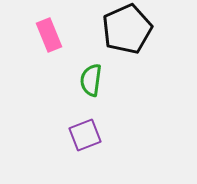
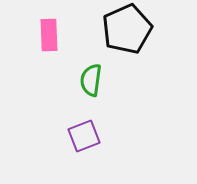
pink rectangle: rotated 20 degrees clockwise
purple square: moved 1 px left, 1 px down
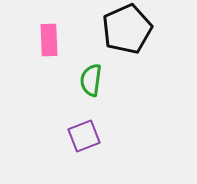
pink rectangle: moved 5 px down
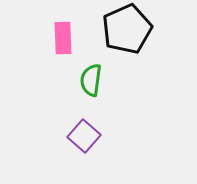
pink rectangle: moved 14 px right, 2 px up
purple square: rotated 28 degrees counterclockwise
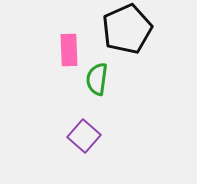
pink rectangle: moved 6 px right, 12 px down
green semicircle: moved 6 px right, 1 px up
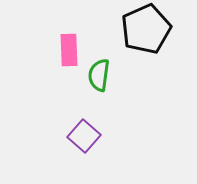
black pentagon: moved 19 px right
green semicircle: moved 2 px right, 4 px up
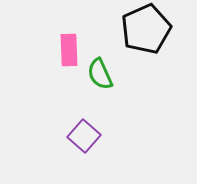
green semicircle: moved 1 px right, 1 px up; rotated 32 degrees counterclockwise
